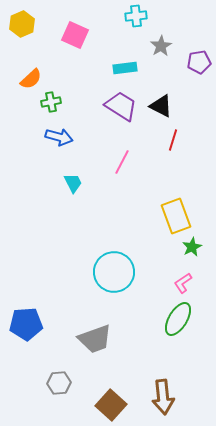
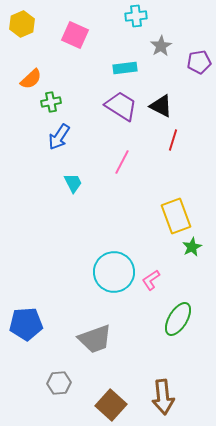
blue arrow: rotated 108 degrees clockwise
pink L-shape: moved 32 px left, 3 px up
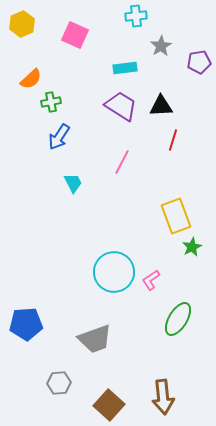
black triangle: rotated 30 degrees counterclockwise
brown square: moved 2 px left
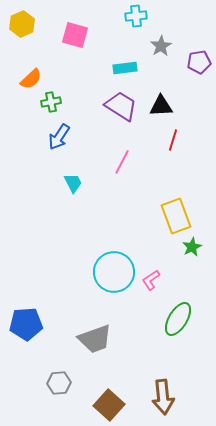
pink square: rotated 8 degrees counterclockwise
